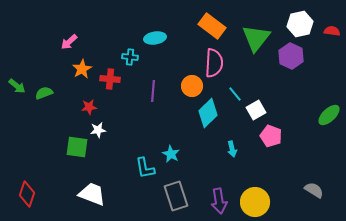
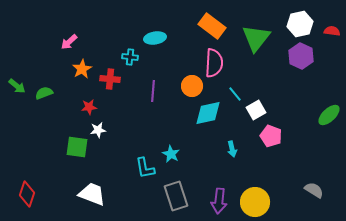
purple hexagon: moved 10 px right
cyan diamond: rotated 32 degrees clockwise
purple arrow: rotated 15 degrees clockwise
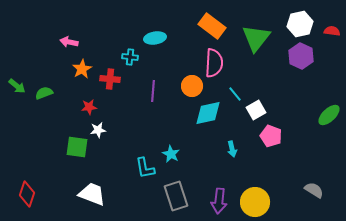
pink arrow: rotated 54 degrees clockwise
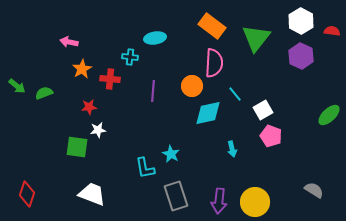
white hexagon: moved 1 px right, 3 px up; rotated 20 degrees counterclockwise
white square: moved 7 px right
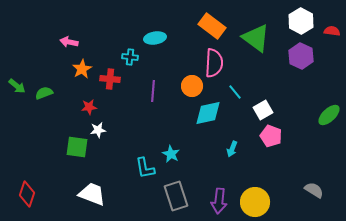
green triangle: rotated 32 degrees counterclockwise
cyan line: moved 2 px up
cyan arrow: rotated 35 degrees clockwise
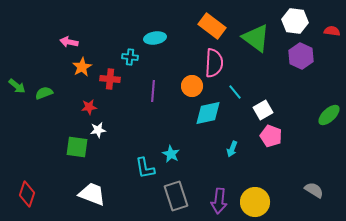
white hexagon: moved 6 px left; rotated 20 degrees counterclockwise
orange star: moved 2 px up
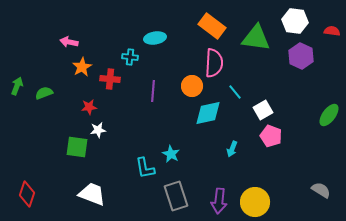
green triangle: rotated 28 degrees counterclockwise
green arrow: rotated 108 degrees counterclockwise
green ellipse: rotated 10 degrees counterclockwise
gray semicircle: moved 7 px right
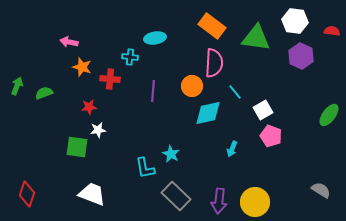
orange star: rotated 24 degrees counterclockwise
gray rectangle: rotated 28 degrees counterclockwise
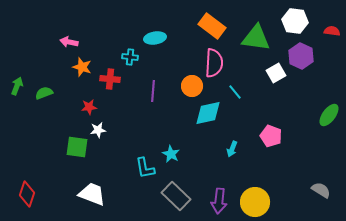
white square: moved 13 px right, 37 px up
